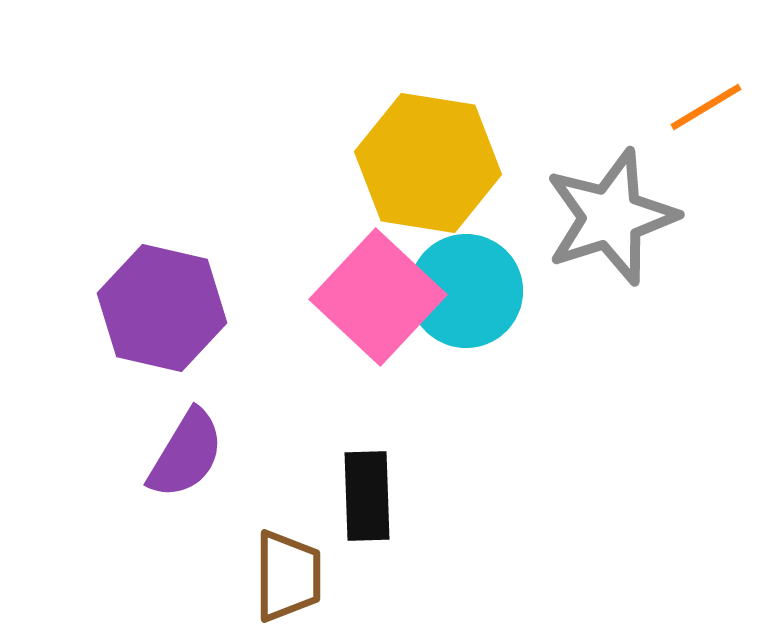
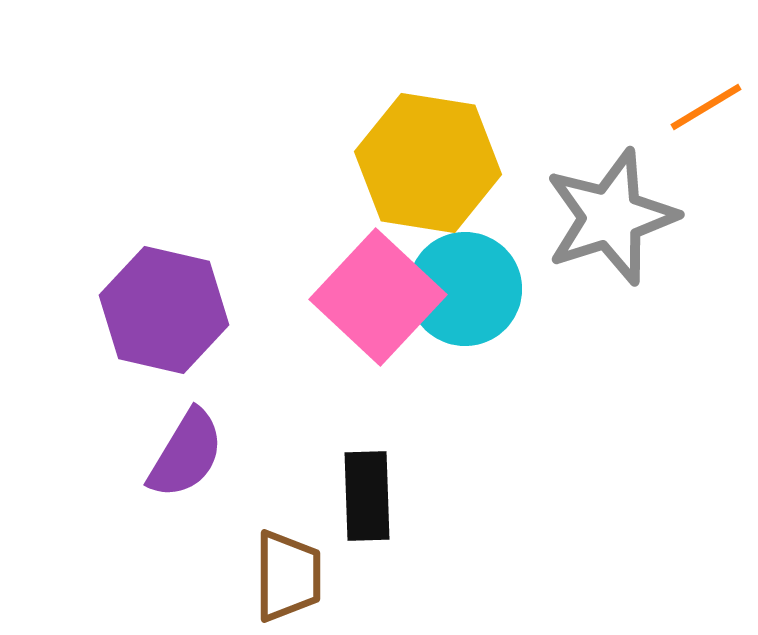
cyan circle: moved 1 px left, 2 px up
purple hexagon: moved 2 px right, 2 px down
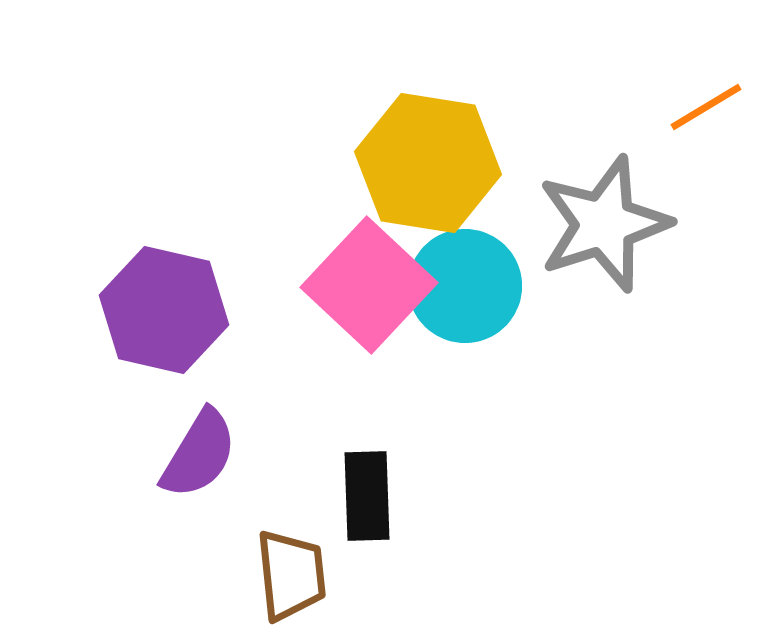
gray star: moved 7 px left, 7 px down
cyan circle: moved 3 px up
pink square: moved 9 px left, 12 px up
purple semicircle: moved 13 px right
brown trapezoid: moved 3 px right, 1 px up; rotated 6 degrees counterclockwise
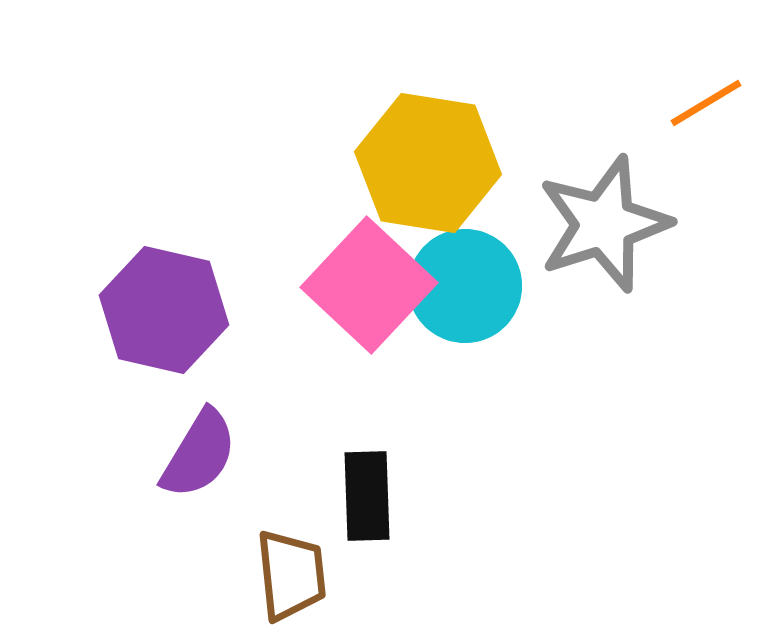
orange line: moved 4 px up
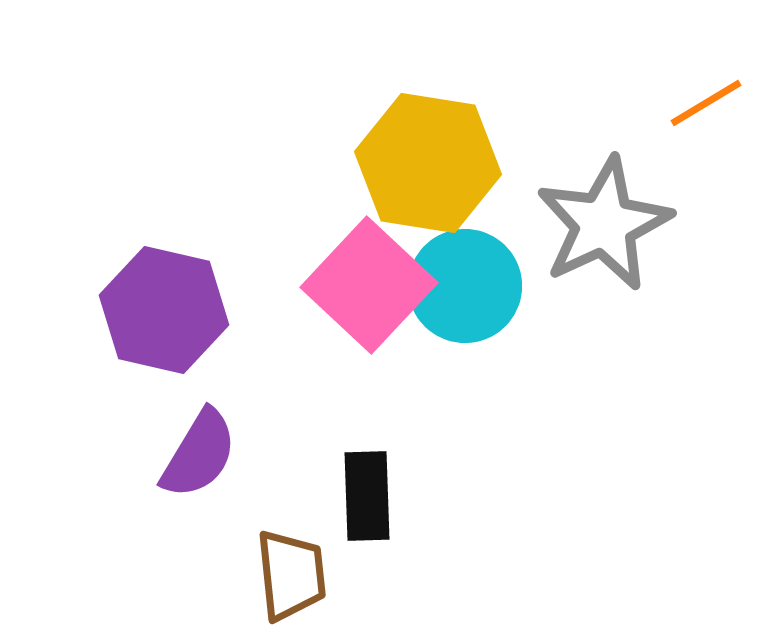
gray star: rotated 7 degrees counterclockwise
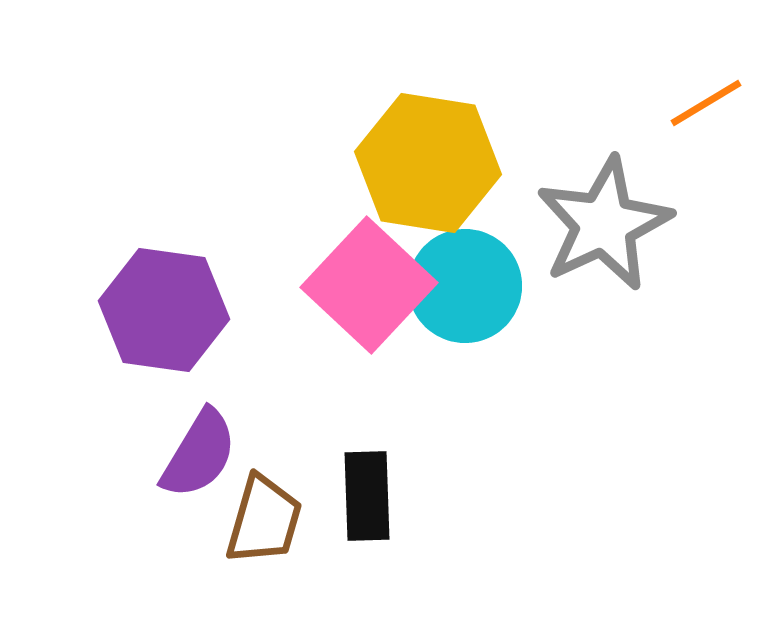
purple hexagon: rotated 5 degrees counterclockwise
brown trapezoid: moved 27 px left, 55 px up; rotated 22 degrees clockwise
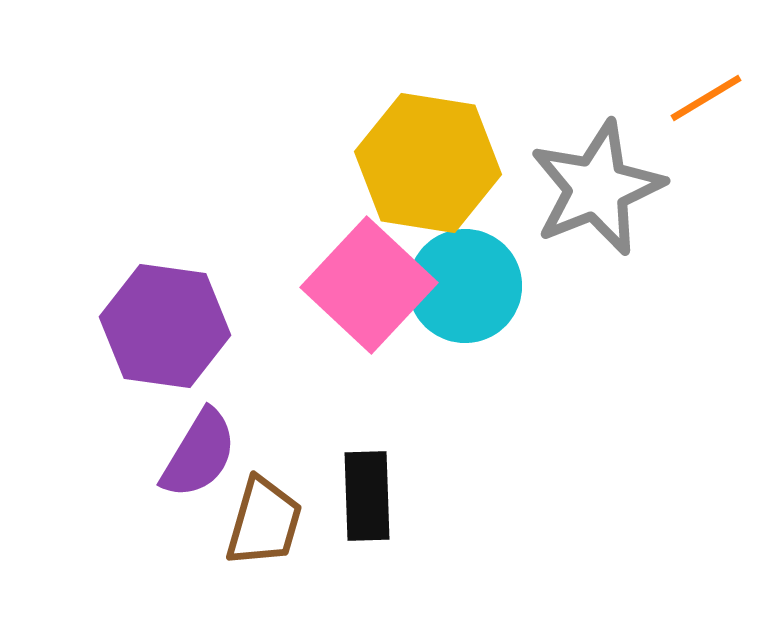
orange line: moved 5 px up
gray star: moved 7 px left, 36 px up; rotated 3 degrees clockwise
purple hexagon: moved 1 px right, 16 px down
brown trapezoid: moved 2 px down
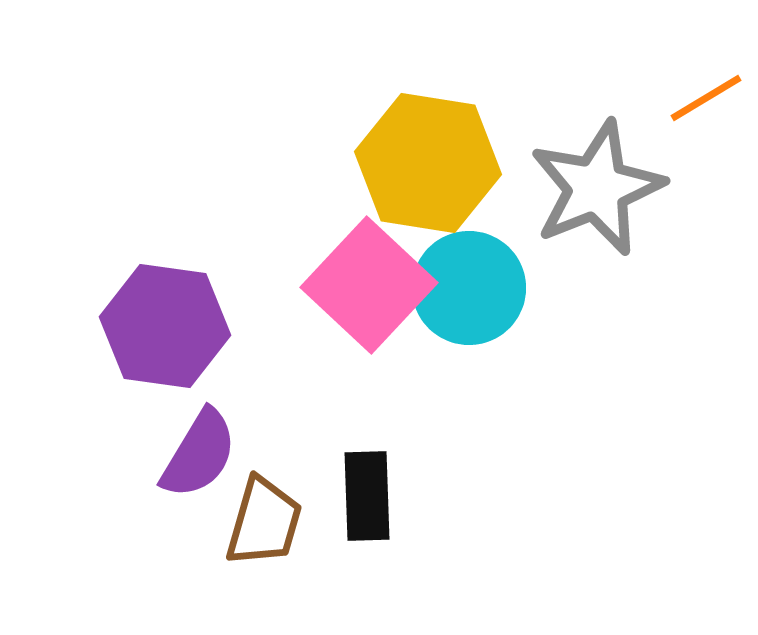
cyan circle: moved 4 px right, 2 px down
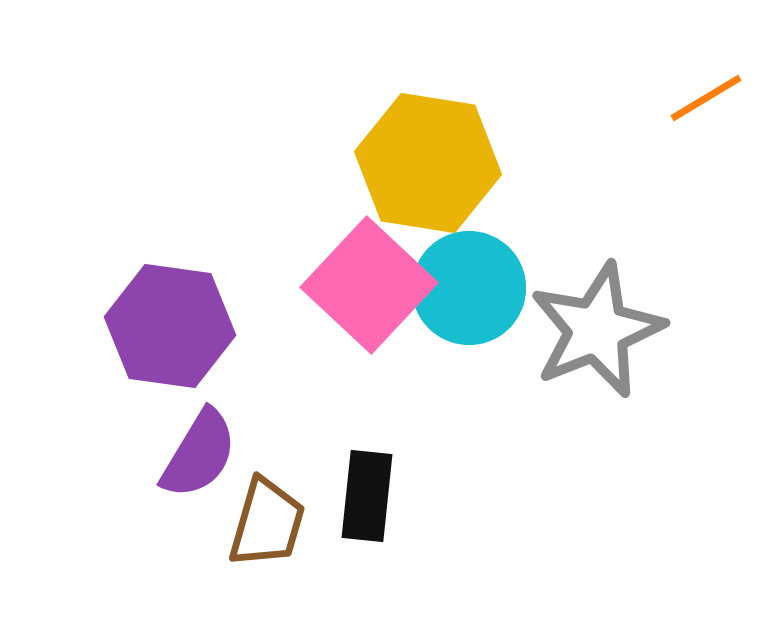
gray star: moved 142 px down
purple hexagon: moved 5 px right
black rectangle: rotated 8 degrees clockwise
brown trapezoid: moved 3 px right, 1 px down
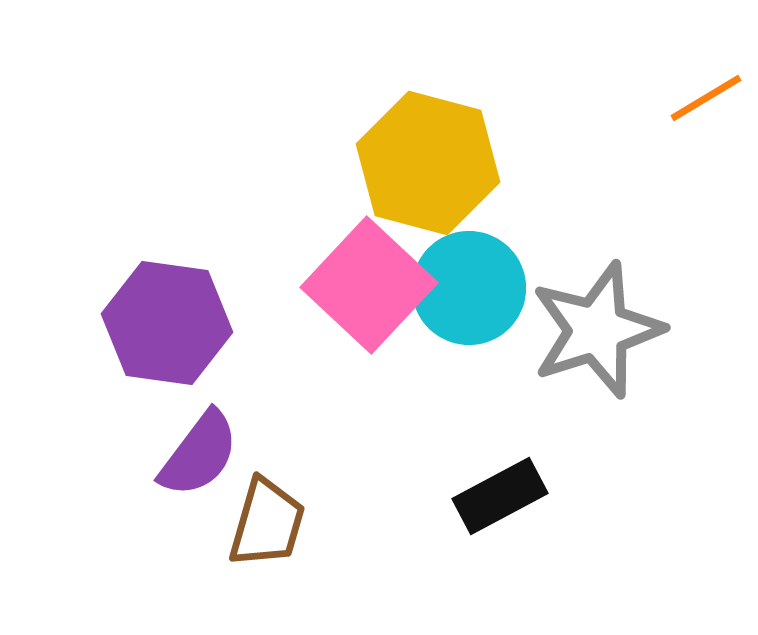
yellow hexagon: rotated 6 degrees clockwise
purple hexagon: moved 3 px left, 3 px up
gray star: rotated 4 degrees clockwise
purple semicircle: rotated 6 degrees clockwise
black rectangle: moved 133 px right; rotated 56 degrees clockwise
